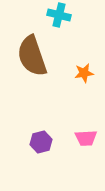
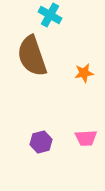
cyan cross: moved 9 px left; rotated 15 degrees clockwise
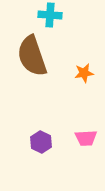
cyan cross: rotated 25 degrees counterclockwise
purple hexagon: rotated 20 degrees counterclockwise
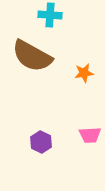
brown semicircle: rotated 42 degrees counterclockwise
pink trapezoid: moved 4 px right, 3 px up
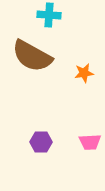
cyan cross: moved 1 px left
pink trapezoid: moved 7 px down
purple hexagon: rotated 25 degrees counterclockwise
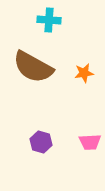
cyan cross: moved 5 px down
brown semicircle: moved 1 px right, 11 px down
purple hexagon: rotated 15 degrees clockwise
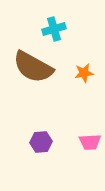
cyan cross: moved 5 px right, 9 px down; rotated 20 degrees counterclockwise
purple hexagon: rotated 20 degrees counterclockwise
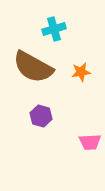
orange star: moved 3 px left, 1 px up
purple hexagon: moved 26 px up; rotated 20 degrees clockwise
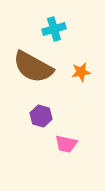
pink trapezoid: moved 24 px left, 2 px down; rotated 15 degrees clockwise
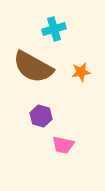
pink trapezoid: moved 3 px left, 1 px down
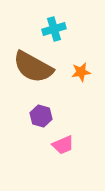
pink trapezoid: rotated 35 degrees counterclockwise
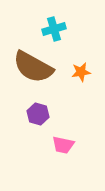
purple hexagon: moved 3 px left, 2 px up
pink trapezoid: rotated 35 degrees clockwise
